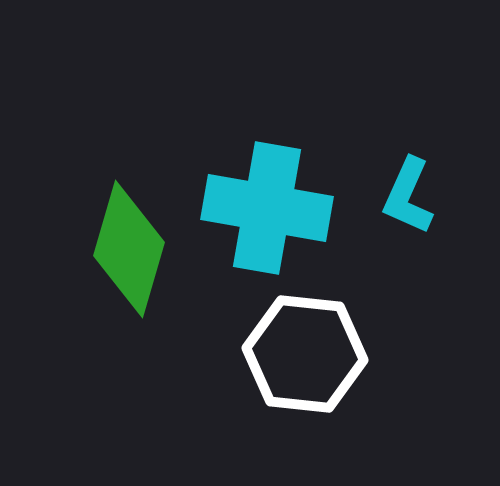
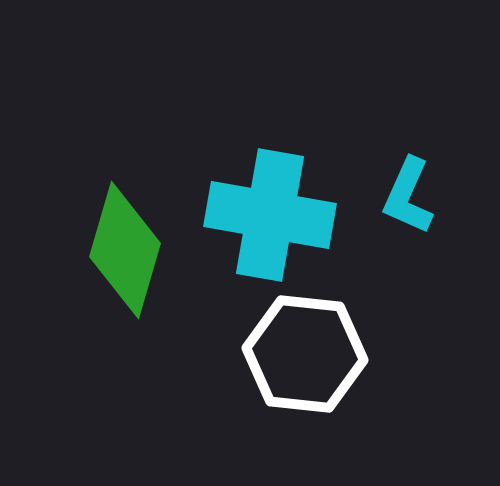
cyan cross: moved 3 px right, 7 px down
green diamond: moved 4 px left, 1 px down
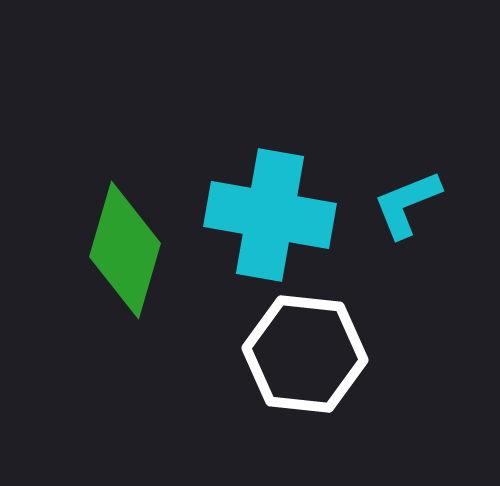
cyan L-shape: moved 1 px left, 8 px down; rotated 44 degrees clockwise
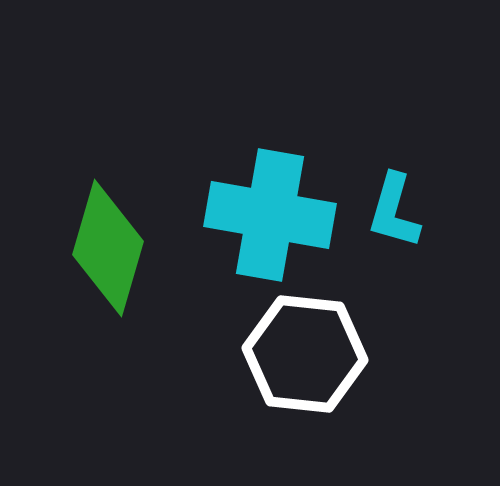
cyan L-shape: moved 13 px left, 7 px down; rotated 52 degrees counterclockwise
green diamond: moved 17 px left, 2 px up
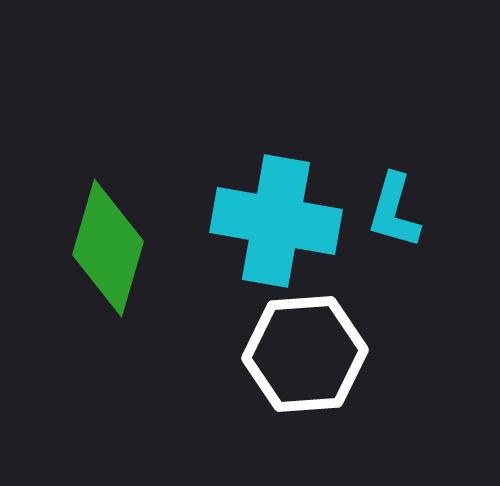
cyan cross: moved 6 px right, 6 px down
white hexagon: rotated 10 degrees counterclockwise
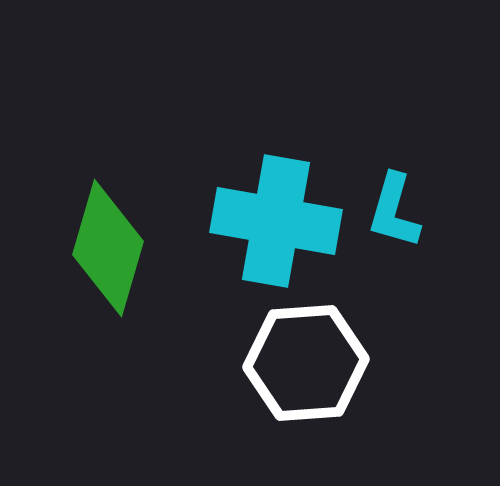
white hexagon: moved 1 px right, 9 px down
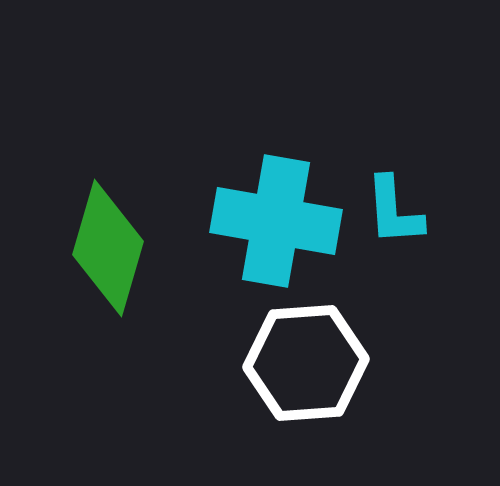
cyan L-shape: rotated 20 degrees counterclockwise
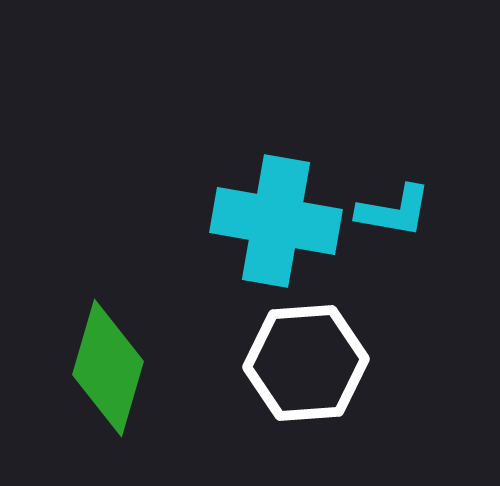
cyan L-shape: rotated 76 degrees counterclockwise
green diamond: moved 120 px down
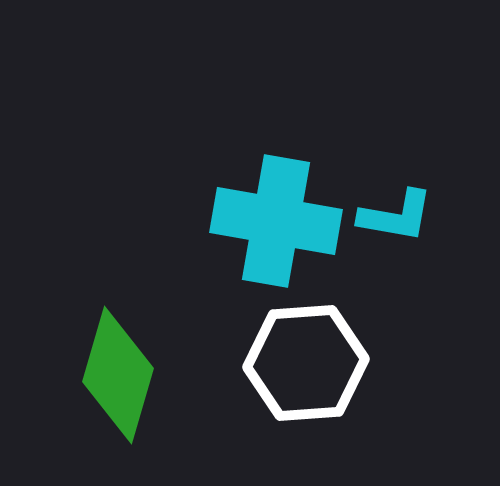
cyan L-shape: moved 2 px right, 5 px down
green diamond: moved 10 px right, 7 px down
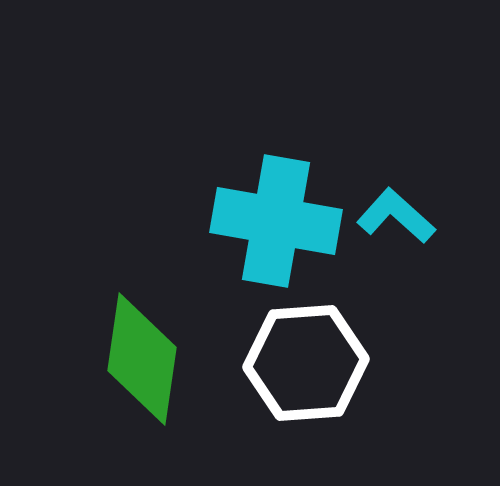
cyan L-shape: rotated 148 degrees counterclockwise
green diamond: moved 24 px right, 16 px up; rotated 8 degrees counterclockwise
